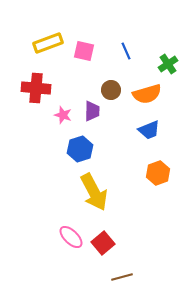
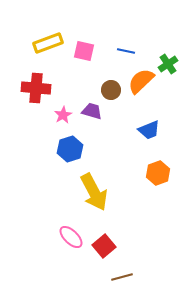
blue line: rotated 54 degrees counterclockwise
orange semicircle: moved 6 px left, 13 px up; rotated 152 degrees clockwise
purple trapezoid: rotated 75 degrees counterclockwise
pink star: rotated 24 degrees clockwise
blue hexagon: moved 10 px left
red square: moved 1 px right, 3 px down
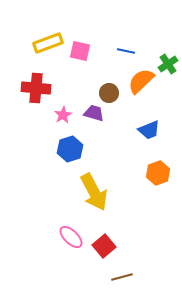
pink square: moved 4 px left
brown circle: moved 2 px left, 3 px down
purple trapezoid: moved 2 px right, 2 px down
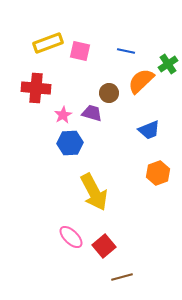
purple trapezoid: moved 2 px left
blue hexagon: moved 6 px up; rotated 15 degrees clockwise
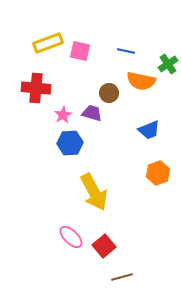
orange semicircle: rotated 124 degrees counterclockwise
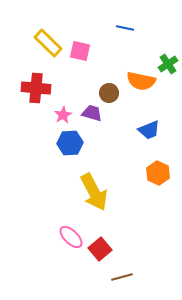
yellow rectangle: rotated 64 degrees clockwise
blue line: moved 1 px left, 23 px up
orange hexagon: rotated 15 degrees counterclockwise
red square: moved 4 px left, 3 px down
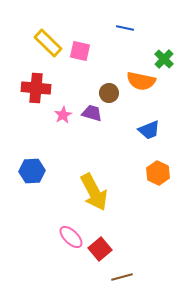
green cross: moved 4 px left, 5 px up; rotated 12 degrees counterclockwise
blue hexagon: moved 38 px left, 28 px down
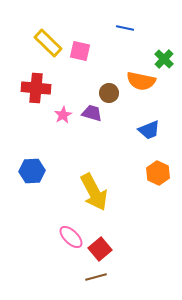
brown line: moved 26 px left
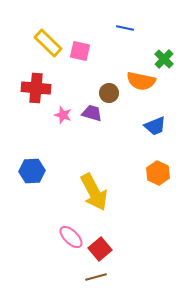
pink star: rotated 24 degrees counterclockwise
blue trapezoid: moved 6 px right, 4 px up
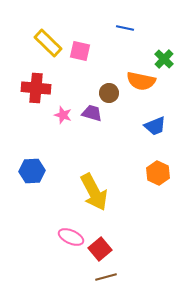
pink ellipse: rotated 20 degrees counterclockwise
brown line: moved 10 px right
